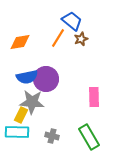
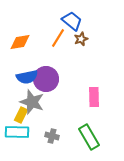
gray star: rotated 15 degrees clockwise
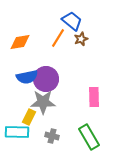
gray star: moved 11 px right; rotated 20 degrees counterclockwise
yellow rectangle: moved 8 px right, 2 px down
